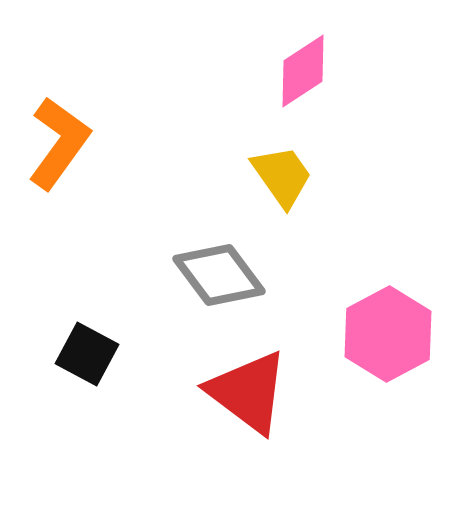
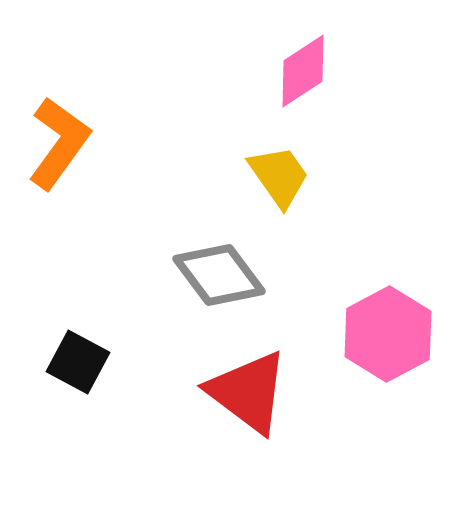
yellow trapezoid: moved 3 px left
black square: moved 9 px left, 8 px down
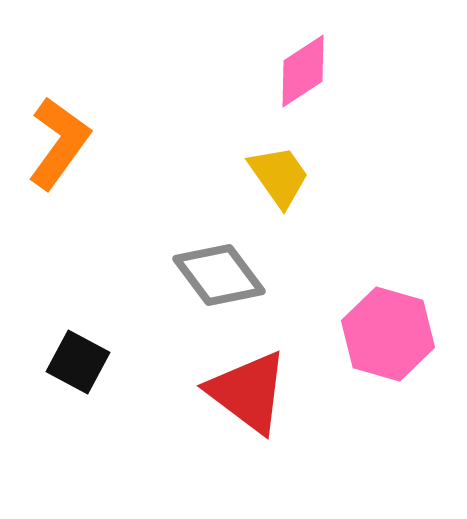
pink hexagon: rotated 16 degrees counterclockwise
